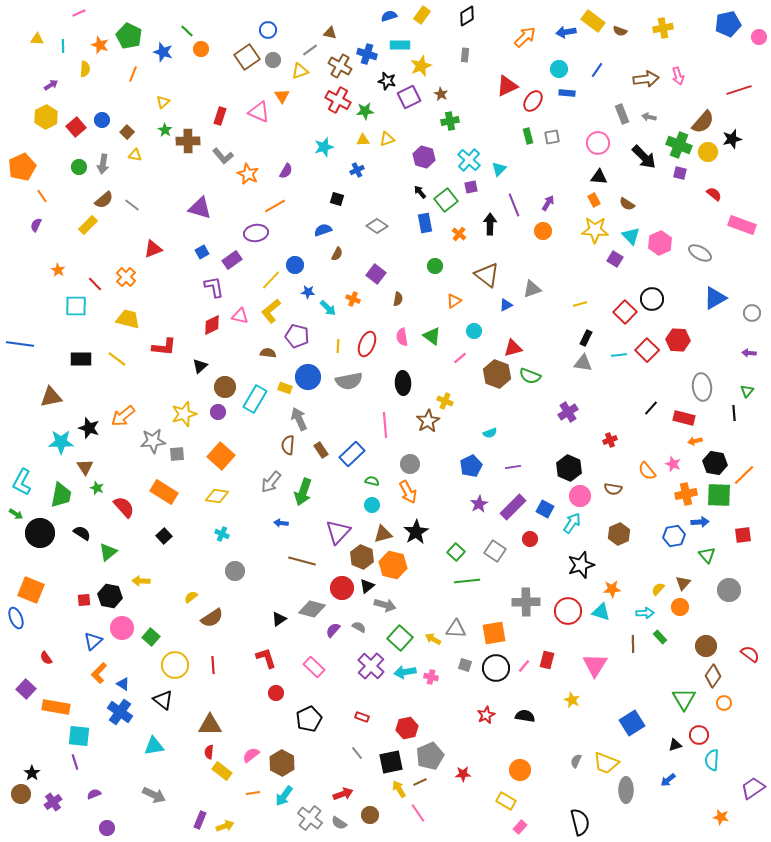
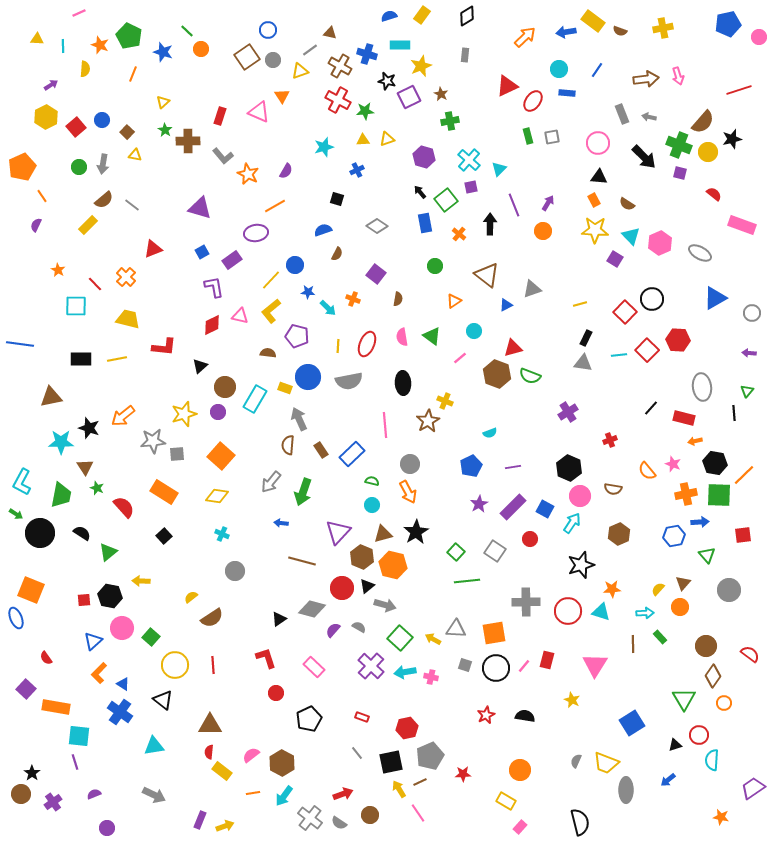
yellow line at (117, 359): rotated 48 degrees counterclockwise
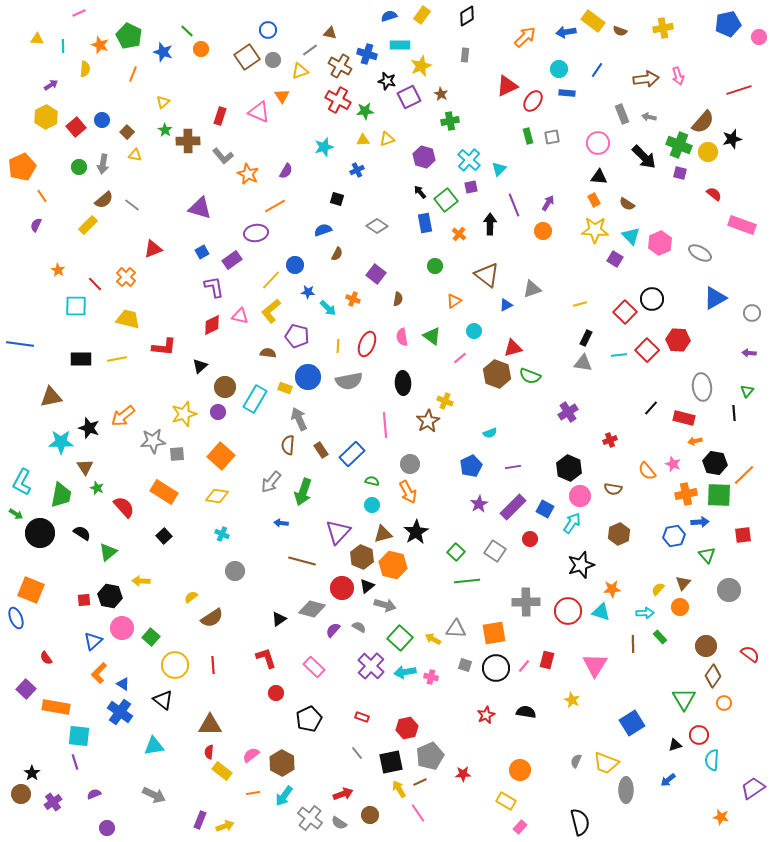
black semicircle at (525, 716): moved 1 px right, 4 px up
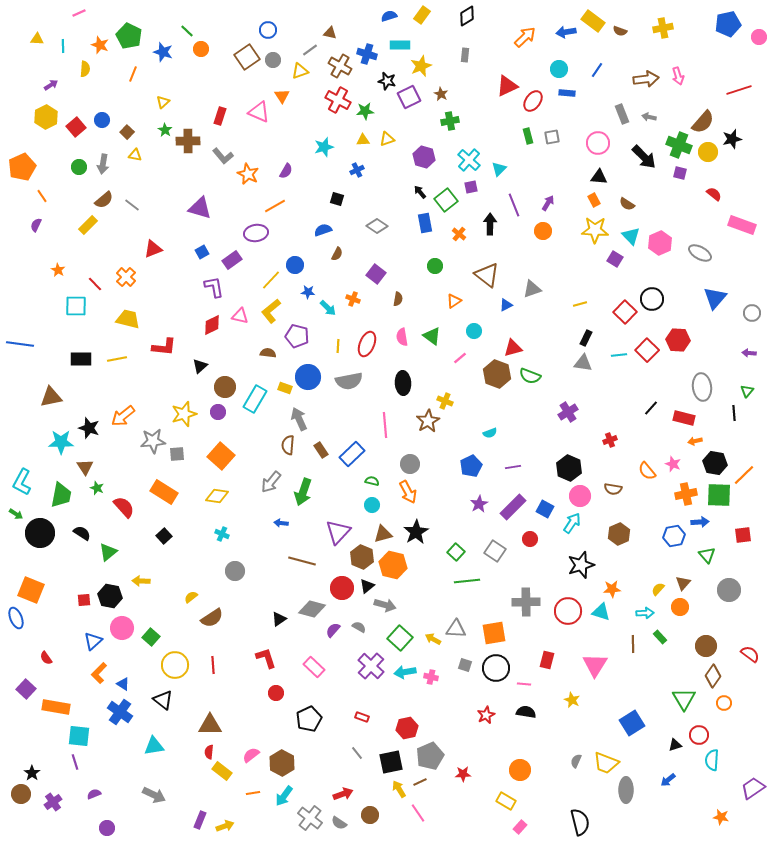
blue triangle at (715, 298): rotated 20 degrees counterclockwise
pink line at (524, 666): moved 18 px down; rotated 56 degrees clockwise
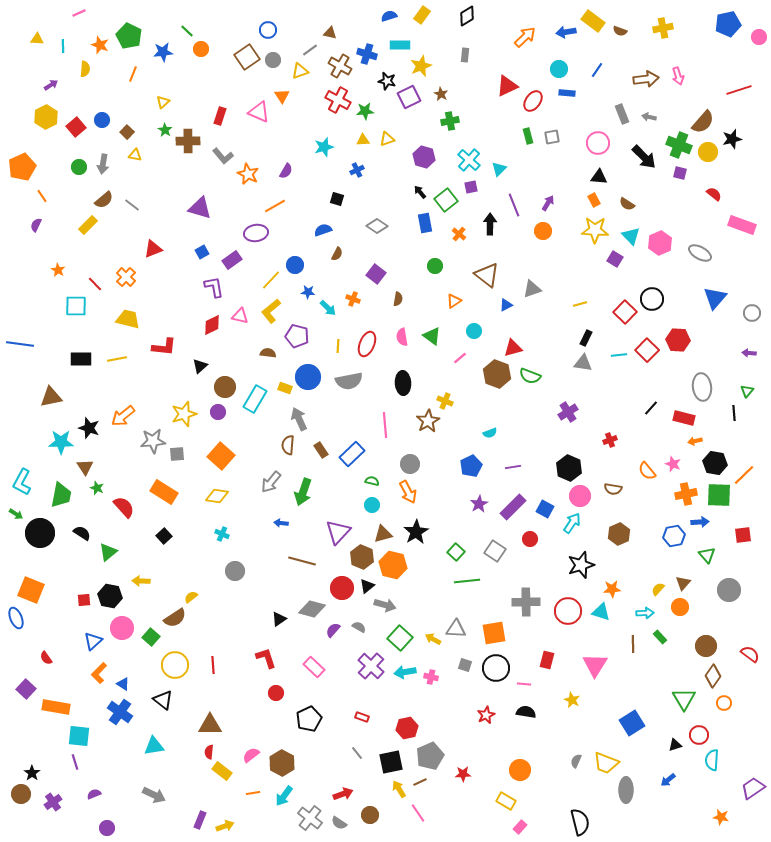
blue star at (163, 52): rotated 24 degrees counterclockwise
brown semicircle at (212, 618): moved 37 px left
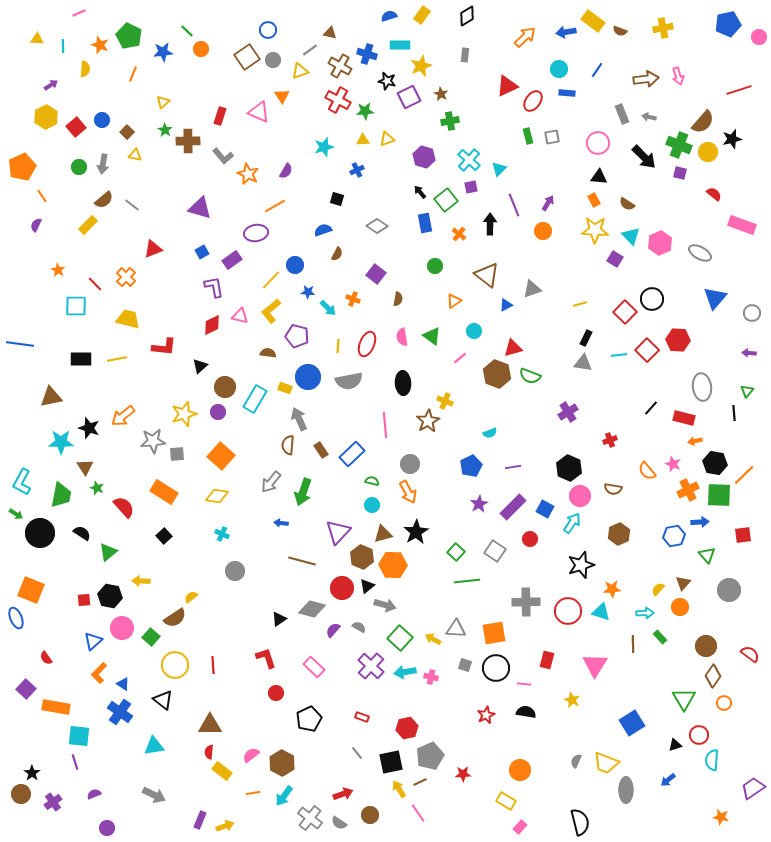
orange cross at (686, 494): moved 2 px right, 4 px up; rotated 15 degrees counterclockwise
orange hexagon at (393, 565): rotated 12 degrees counterclockwise
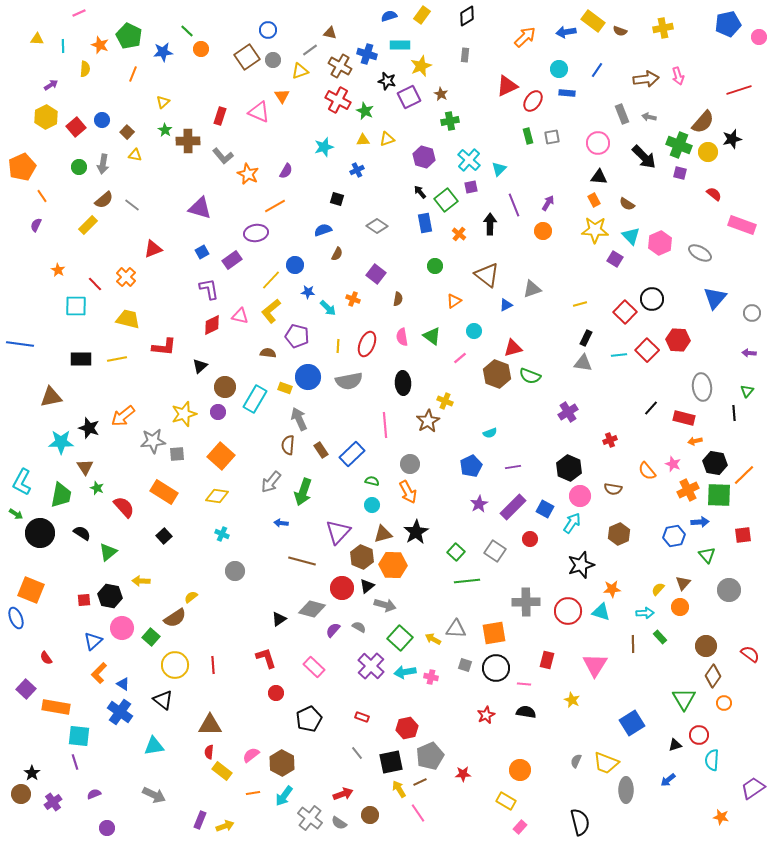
green star at (365, 111): rotated 30 degrees clockwise
purple L-shape at (214, 287): moved 5 px left, 2 px down
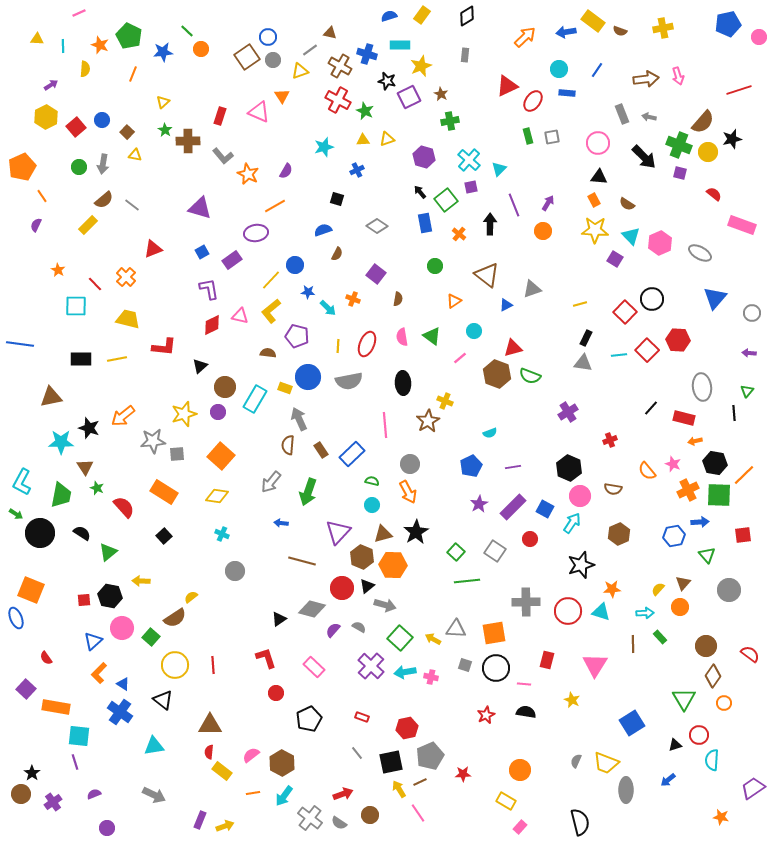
blue circle at (268, 30): moved 7 px down
green arrow at (303, 492): moved 5 px right
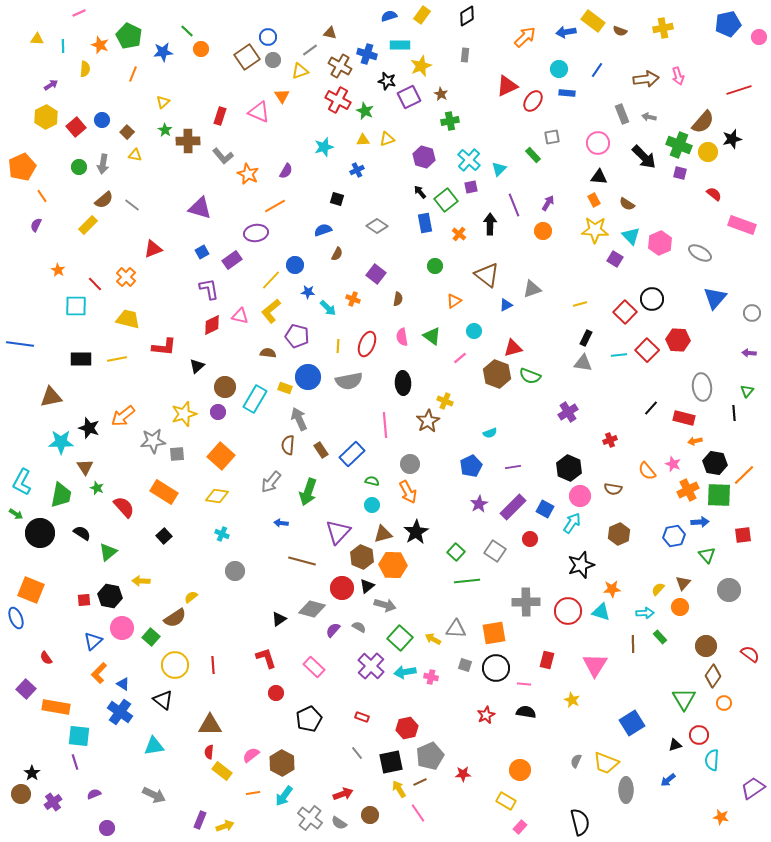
green rectangle at (528, 136): moved 5 px right, 19 px down; rotated 28 degrees counterclockwise
black triangle at (200, 366): moved 3 px left
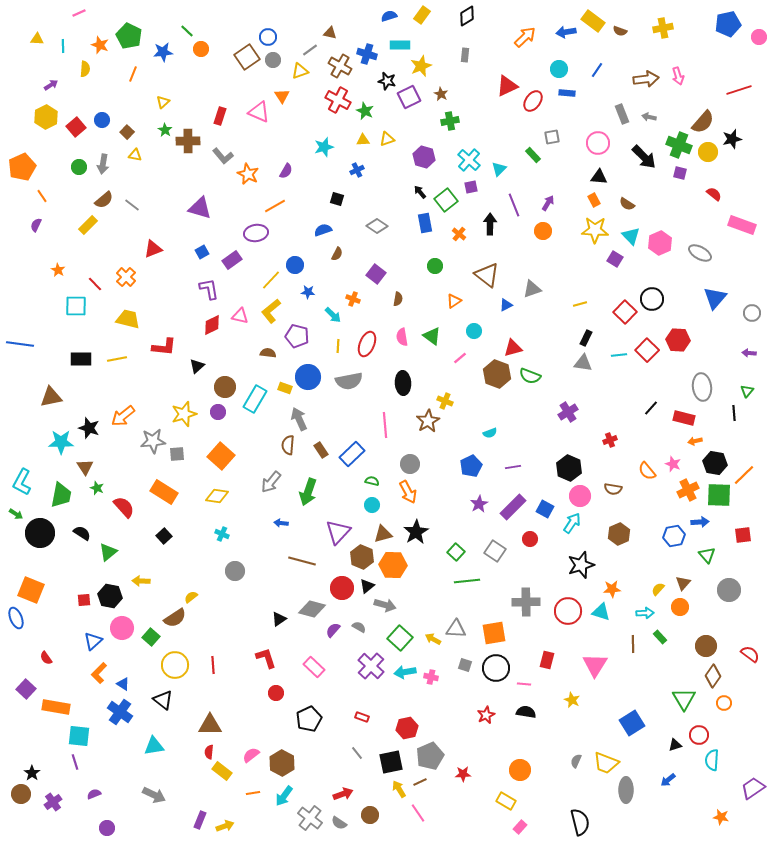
cyan arrow at (328, 308): moved 5 px right, 7 px down
